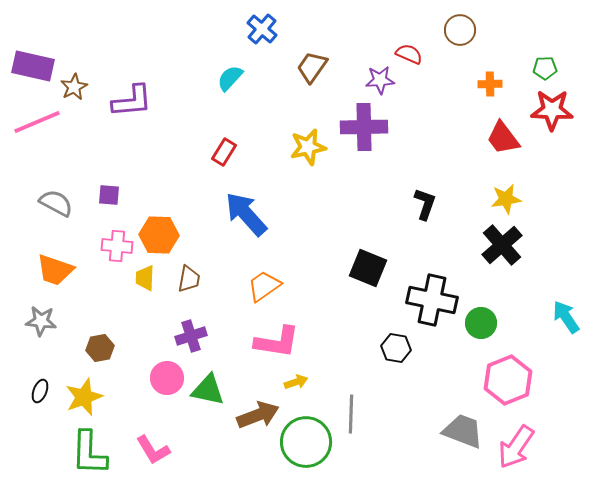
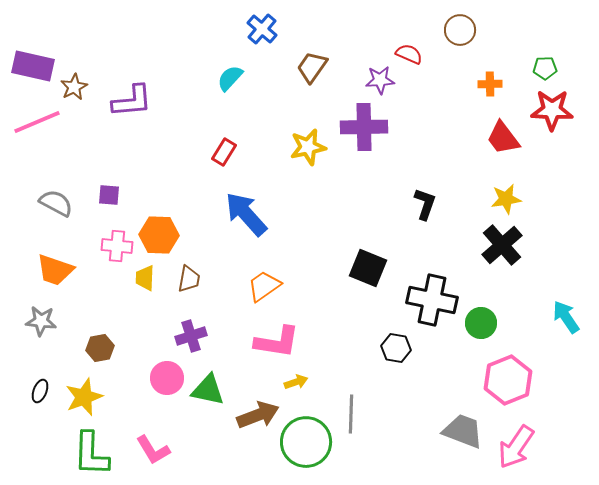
green L-shape at (89, 453): moved 2 px right, 1 px down
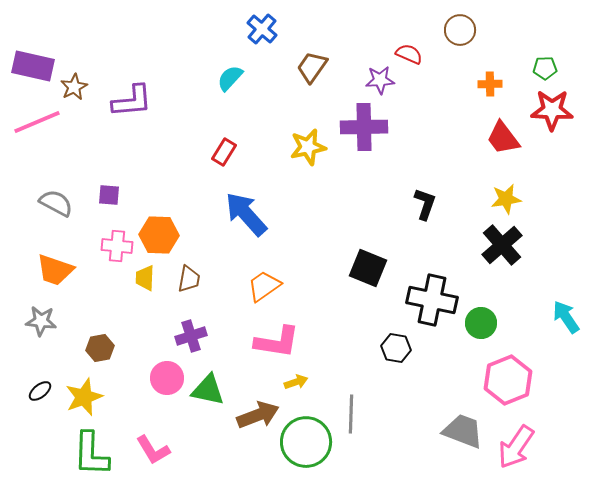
black ellipse at (40, 391): rotated 30 degrees clockwise
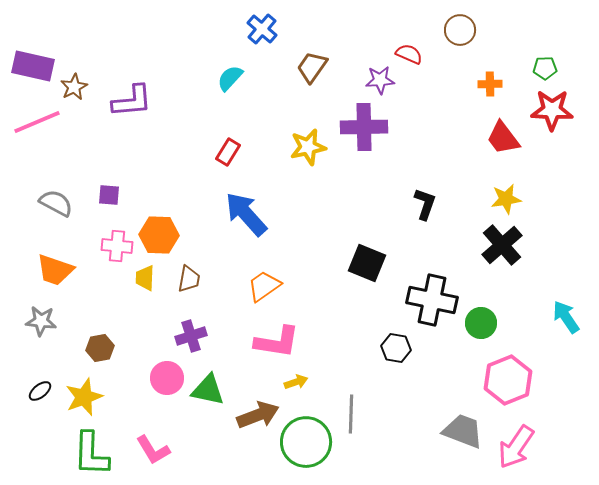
red rectangle at (224, 152): moved 4 px right
black square at (368, 268): moved 1 px left, 5 px up
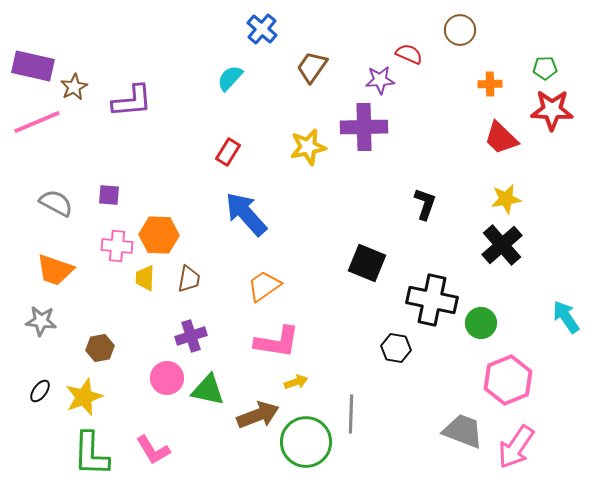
red trapezoid at (503, 138): moved 2 px left; rotated 9 degrees counterclockwise
black ellipse at (40, 391): rotated 15 degrees counterclockwise
